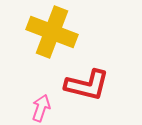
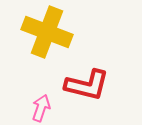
yellow cross: moved 5 px left
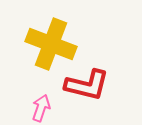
yellow cross: moved 4 px right, 12 px down
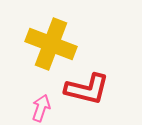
red L-shape: moved 4 px down
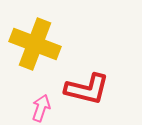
yellow cross: moved 16 px left
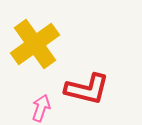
yellow cross: rotated 33 degrees clockwise
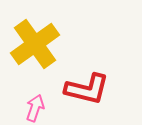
pink arrow: moved 6 px left
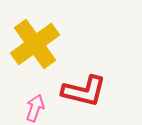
red L-shape: moved 3 px left, 2 px down
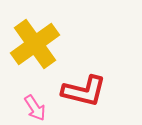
pink arrow: rotated 128 degrees clockwise
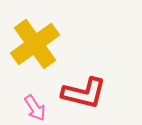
red L-shape: moved 2 px down
